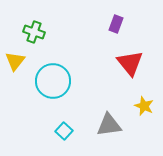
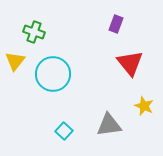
cyan circle: moved 7 px up
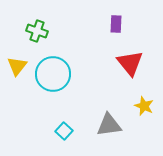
purple rectangle: rotated 18 degrees counterclockwise
green cross: moved 3 px right, 1 px up
yellow triangle: moved 2 px right, 5 px down
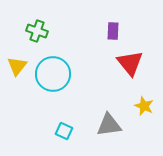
purple rectangle: moved 3 px left, 7 px down
cyan square: rotated 18 degrees counterclockwise
